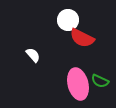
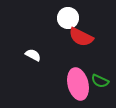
white circle: moved 2 px up
red semicircle: moved 1 px left, 1 px up
white semicircle: rotated 21 degrees counterclockwise
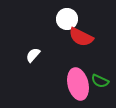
white circle: moved 1 px left, 1 px down
white semicircle: rotated 77 degrees counterclockwise
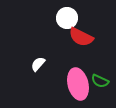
white circle: moved 1 px up
white semicircle: moved 5 px right, 9 px down
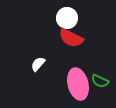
red semicircle: moved 10 px left, 1 px down
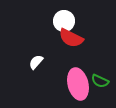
white circle: moved 3 px left, 3 px down
white semicircle: moved 2 px left, 2 px up
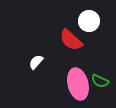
white circle: moved 25 px right
red semicircle: moved 2 px down; rotated 15 degrees clockwise
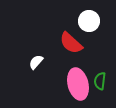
red semicircle: moved 3 px down
green semicircle: rotated 72 degrees clockwise
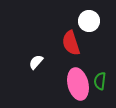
red semicircle: rotated 30 degrees clockwise
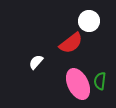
red semicircle: rotated 110 degrees counterclockwise
pink ellipse: rotated 12 degrees counterclockwise
